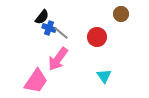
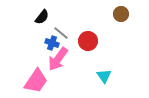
blue cross: moved 3 px right, 15 px down
red circle: moved 9 px left, 4 px down
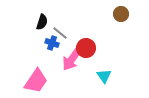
black semicircle: moved 5 px down; rotated 21 degrees counterclockwise
gray line: moved 1 px left
red circle: moved 2 px left, 7 px down
pink arrow: moved 14 px right
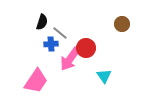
brown circle: moved 1 px right, 10 px down
blue cross: moved 1 px left, 1 px down; rotated 24 degrees counterclockwise
pink arrow: moved 2 px left
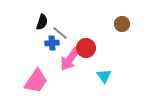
blue cross: moved 1 px right, 1 px up
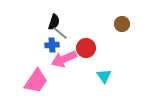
black semicircle: moved 12 px right
blue cross: moved 2 px down
pink arrow: moved 6 px left; rotated 30 degrees clockwise
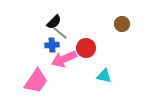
black semicircle: rotated 28 degrees clockwise
cyan triangle: rotated 42 degrees counterclockwise
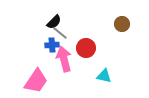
pink arrow: rotated 100 degrees clockwise
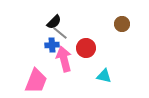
pink trapezoid: rotated 12 degrees counterclockwise
